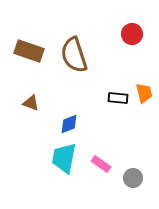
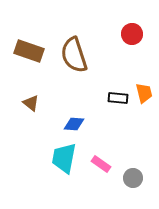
brown triangle: rotated 18 degrees clockwise
blue diamond: moved 5 px right; rotated 25 degrees clockwise
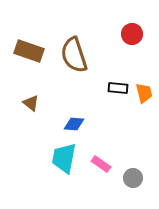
black rectangle: moved 10 px up
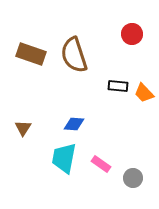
brown rectangle: moved 2 px right, 3 px down
black rectangle: moved 2 px up
orange trapezoid: rotated 150 degrees clockwise
brown triangle: moved 8 px left, 25 px down; rotated 24 degrees clockwise
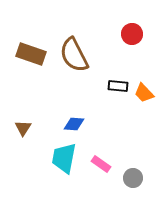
brown semicircle: rotated 9 degrees counterclockwise
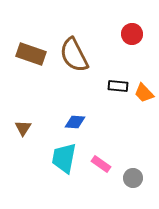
blue diamond: moved 1 px right, 2 px up
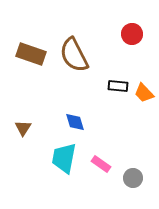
blue diamond: rotated 70 degrees clockwise
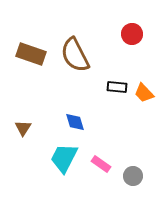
brown semicircle: moved 1 px right
black rectangle: moved 1 px left, 1 px down
cyan trapezoid: rotated 16 degrees clockwise
gray circle: moved 2 px up
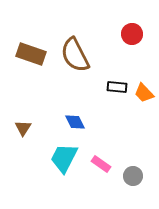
blue diamond: rotated 10 degrees counterclockwise
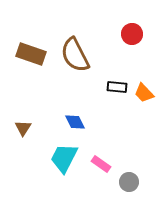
gray circle: moved 4 px left, 6 px down
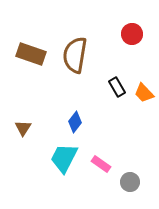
brown semicircle: rotated 36 degrees clockwise
black rectangle: rotated 54 degrees clockwise
blue diamond: rotated 65 degrees clockwise
gray circle: moved 1 px right
